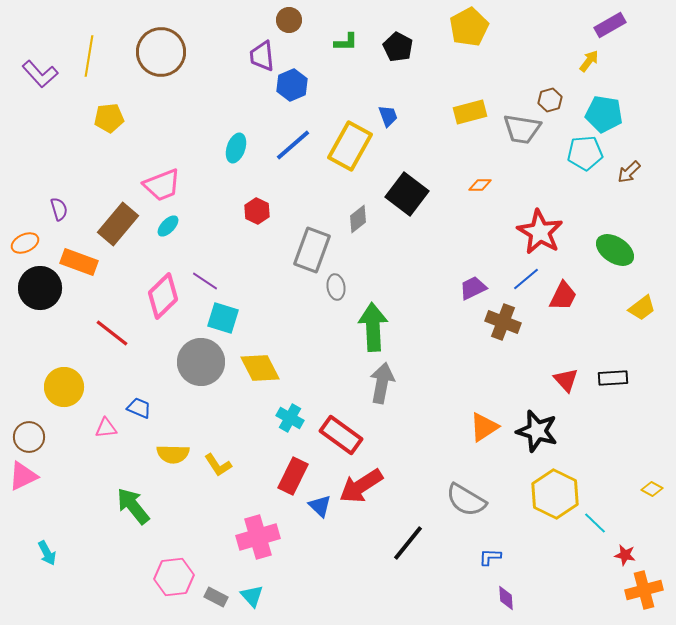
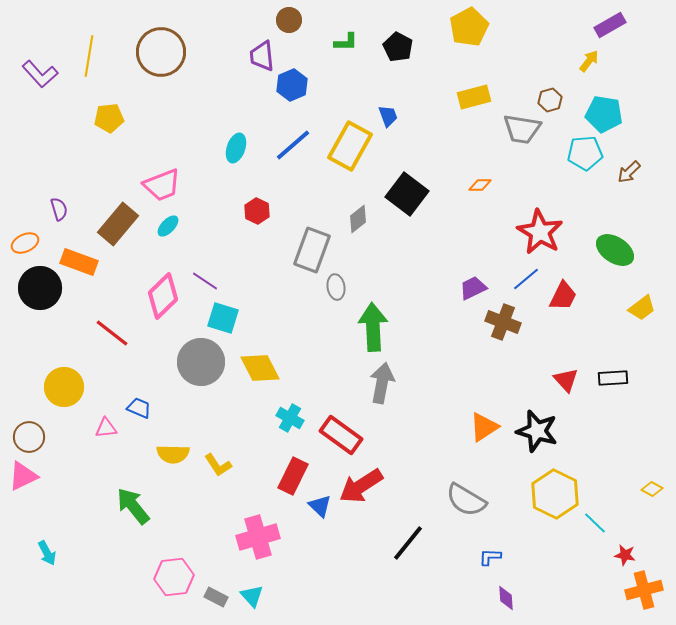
yellow rectangle at (470, 112): moved 4 px right, 15 px up
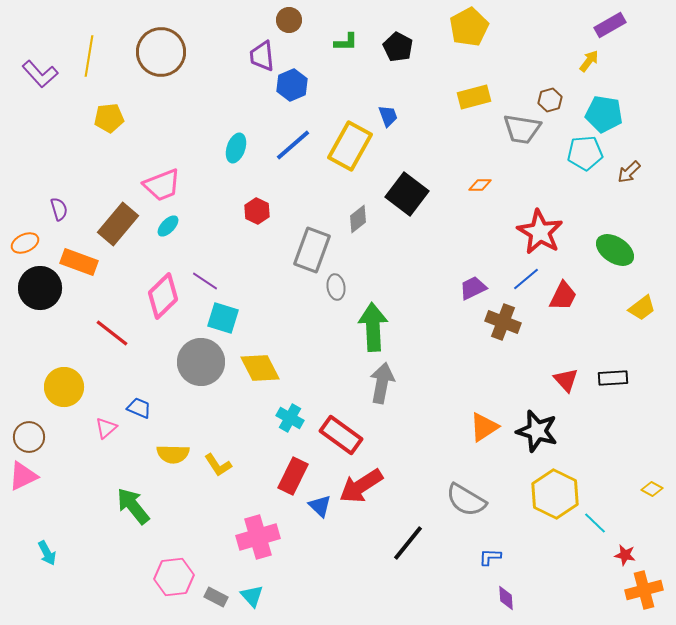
pink triangle at (106, 428): rotated 35 degrees counterclockwise
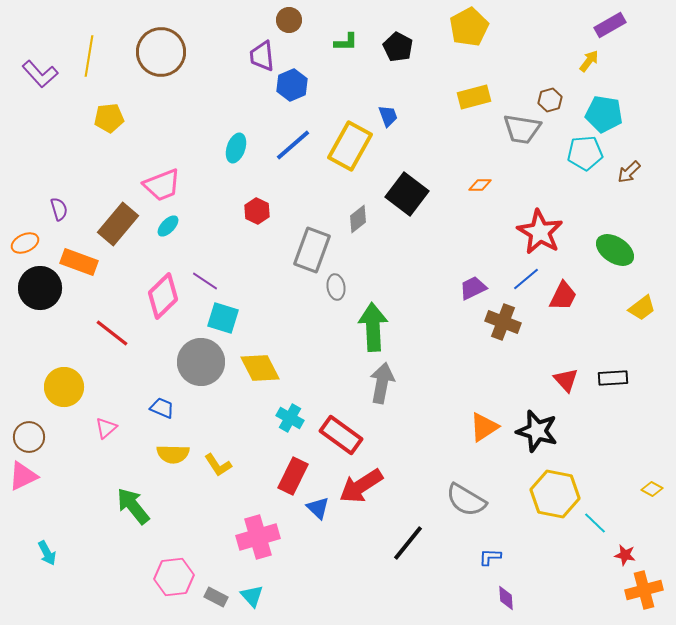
blue trapezoid at (139, 408): moved 23 px right
yellow hexagon at (555, 494): rotated 15 degrees counterclockwise
blue triangle at (320, 506): moved 2 px left, 2 px down
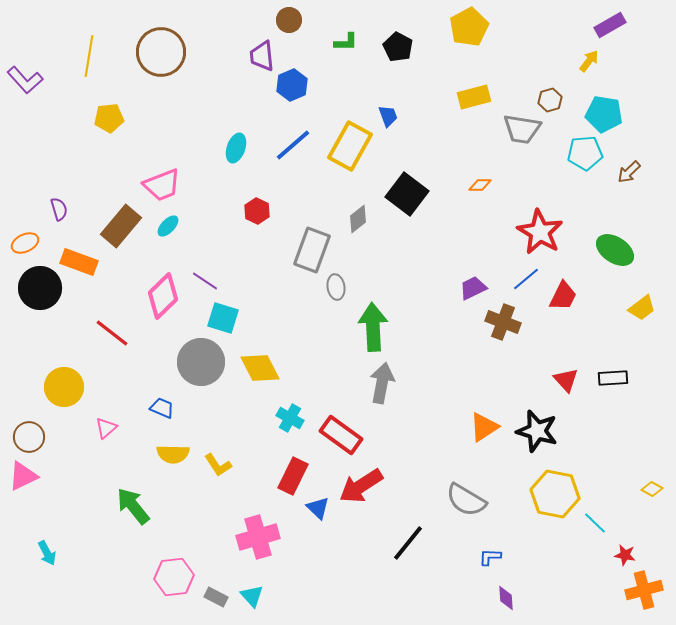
purple L-shape at (40, 74): moved 15 px left, 6 px down
brown rectangle at (118, 224): moved 3 px right, 2 px down
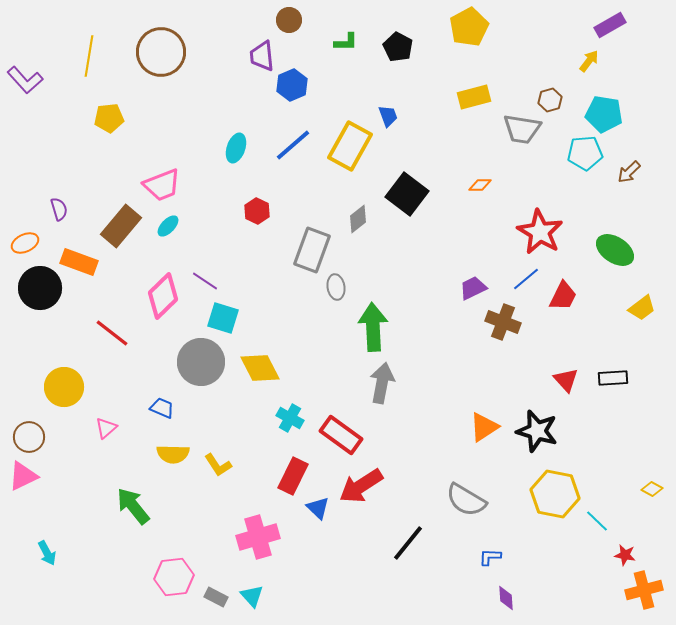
cyan line at (595, 523): moved 2 px right, 2 px up
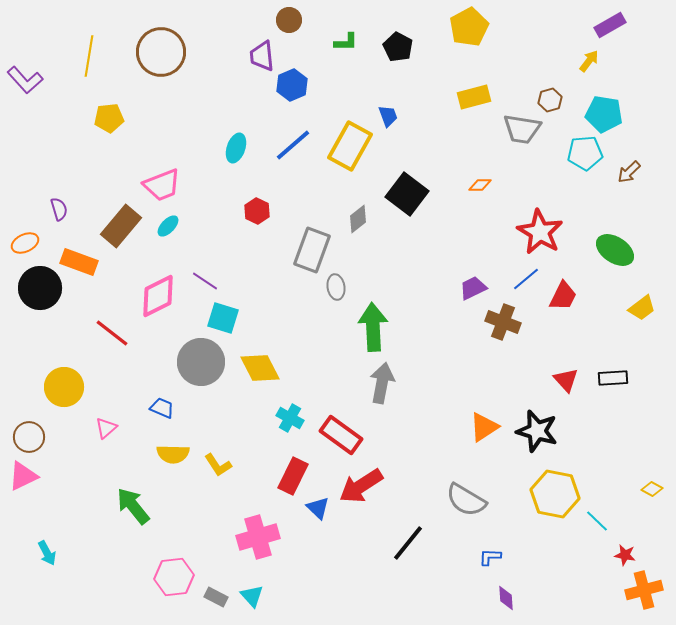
pink diamond at (163, 296): moved 5 px left; rotated 18 degrees clockwise
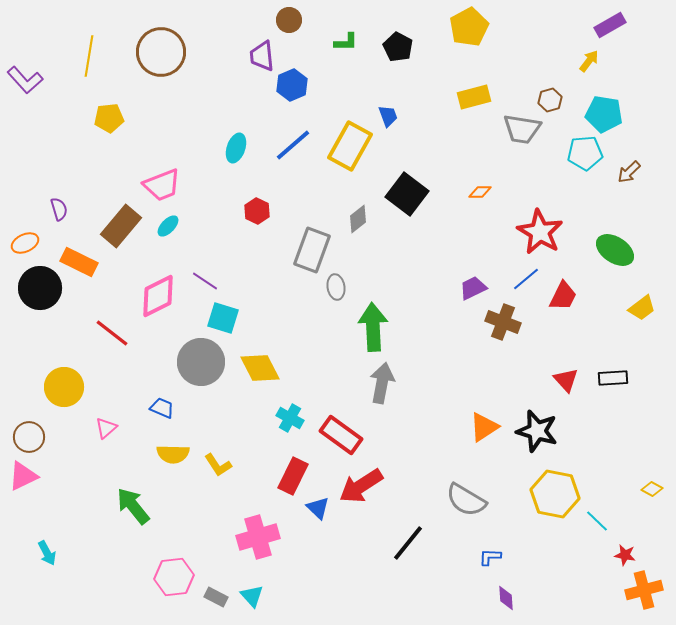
orange diamond at (480, 185): moved 7 px down
orange rectangle at (79, 262): rotated 6 degrees clockwise
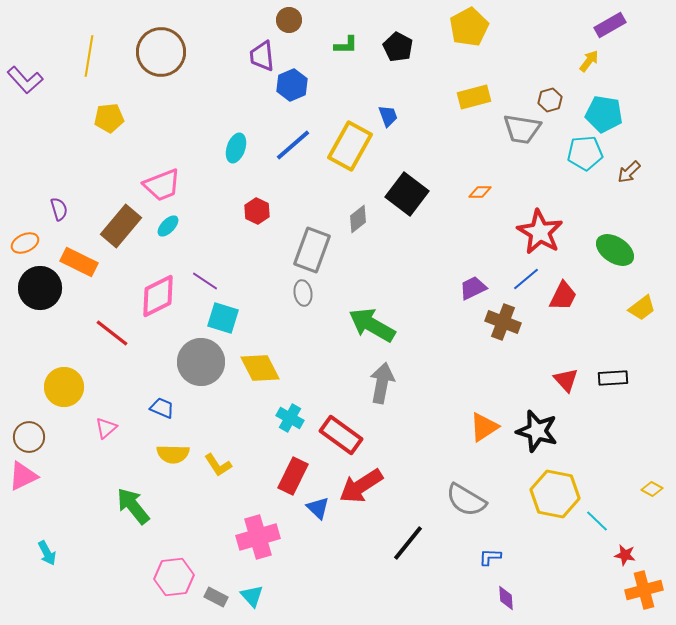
green L-shape at (346, 42): moved 3 px down
gray ellipse at (336, 287): moved 33 px left, 6 px down
green arrow at (373, 327): moved 1 px left, 2 px up; rotated 57 degrees counterclockwise
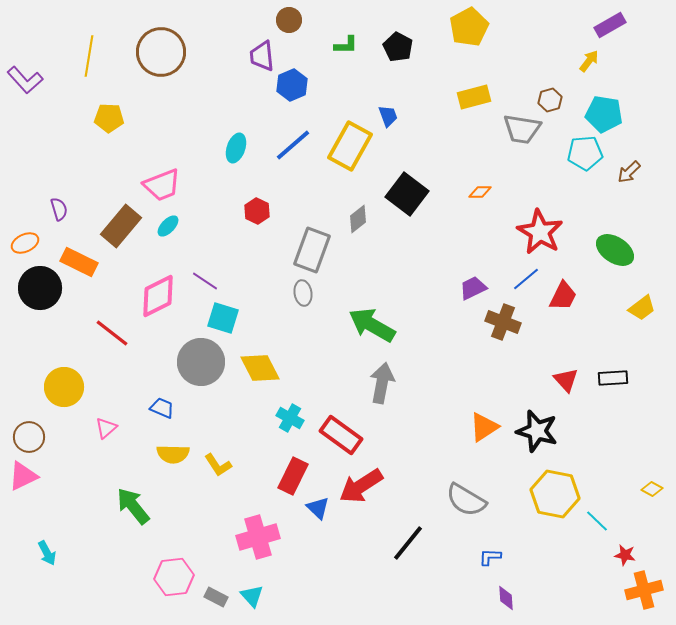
yellow pentagon at (109, 118): rotated 8 degrees clockwise
